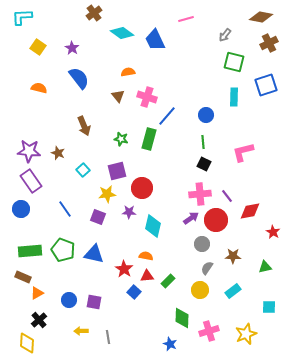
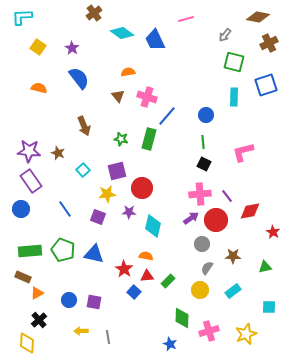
brown diamond at (261, 17): moved 3 px left
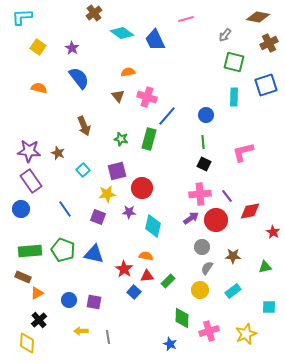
gray circle at (202, 244): moved 3 px down
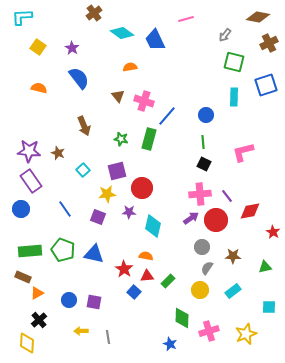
orange semicircle at (128, 72): moved 2 px right, 5 px up
pink cross at (147, 97): moved 3 px left, 4 px down
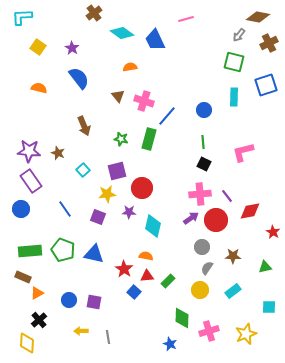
gray arrow at (225, 35): moved 14 px right
blue circle at (206, 115): moved 2 px left, 5 px up
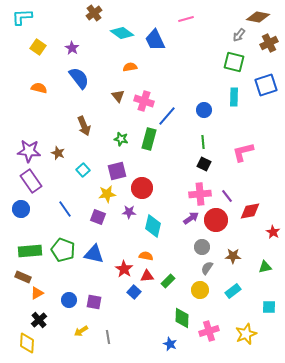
yellow arrow at (81, 331): rotated 32 degrees counterclockwise
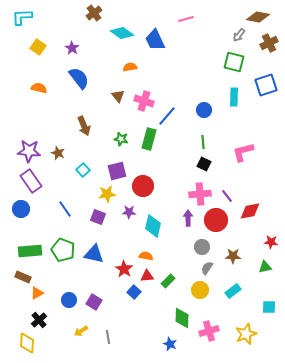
red circle at (142, 188): moved 1 px right, 2 px up
purple arrow at (191, 218): moved 3 px left; rotated 56 degrees counterclockwise
red star at (273, 232): moved 2 px left, 10 px down; rotated 24 degrees counterclockwise
purple square at (94, 302): rotated 21 degrees clockwise
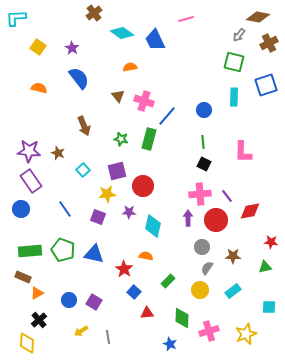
cyan L-shape at (22, 17): moved 6 px left, 1 px down
pink L-shape at (243, 152): rotated 75 degrees counterclockwise
red triangle at (147, 276): moved 37 px down
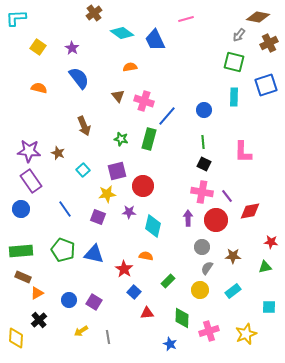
pink cross at (200, 194): moved 2 px right, 2 px up; rotated 15 degrees clockwise
green rectangle at (30, 251): moved 9 px left
yellow diamond at (27, 343): moved 11 px left, 5 px up
